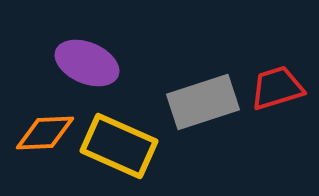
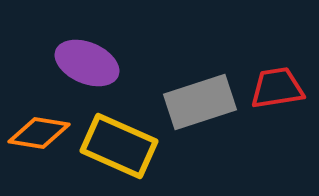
red trapezoid: rotated 8 degrees clockwise
gray rectangle: moved 3 px left
orange diamond: moved 6 px left; rotated 12 degrees clockwise
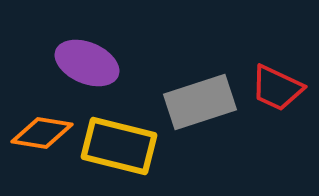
red trapezoid: rotated 146 degrees counterclockwise
orange diamond: moved 3 px right
yellow rectangle: rotated 10 degrees counterclockwise
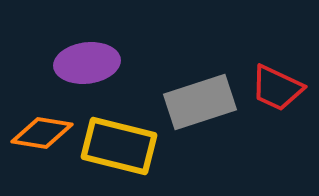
purple ellipse: rotated 30 degrees counterclockwise
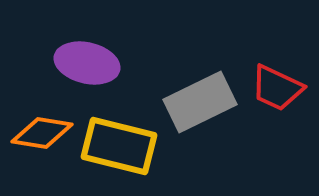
purple ellipse: rotated 20 degrees clockwise
gray rectangle: rotated 8 degrees counterclockwise
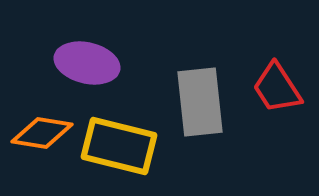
red trapezoid: rotated 32 degrees clockwise
gray rectangle: rotated 70 degrees counterclockwise
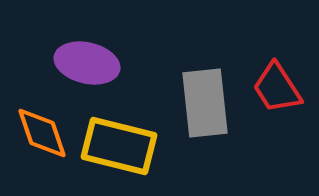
gray rectangle: moved 5 px right, 1 px down
orange diamond: rotated 62 degrees clockwise
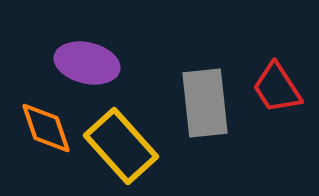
orange diamond: moved 4 px right, 5 px up
yellow rectangle: moved 2 px right; rotated 34 degrees clockwise
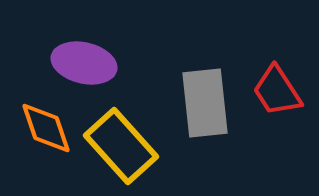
purple ellipse: moved 3 px left
red trapezoid: moved 3 px down
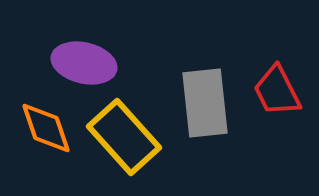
red trapezoid: rotated 6 degrees clockwise
yellow rectangle: moved 3 px right, 9 px up
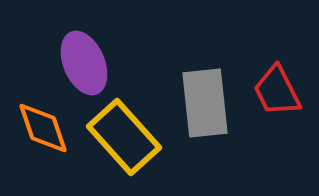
purple ellipse: rotated 54 degrees clockwise
orange diamond: moved 3 px left
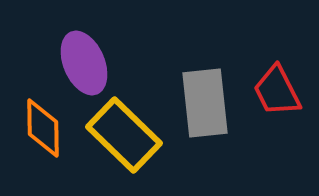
orange diamond: rotated 18 degrees clockwise
yellow rectangle: moved 2 px up; rotated 4 degrees counterclockwise
